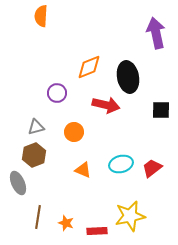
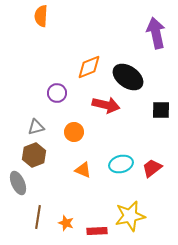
black ellipse: rotated 44 degrees counterclockwise
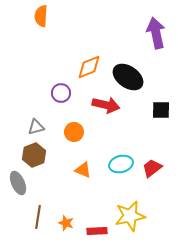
purple circle: moved 4 px right
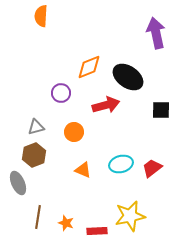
red arrow: rotated 28 degrees counterclockwise
